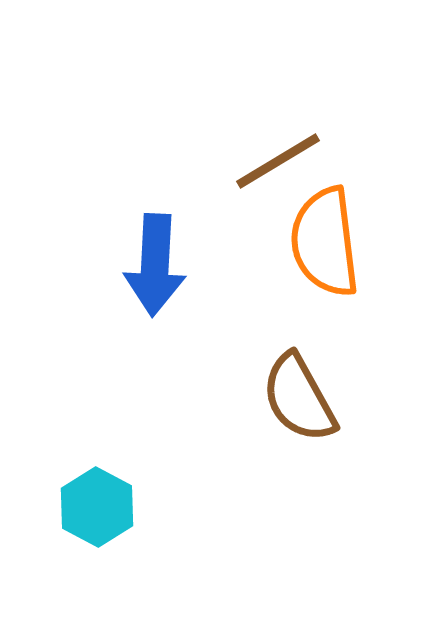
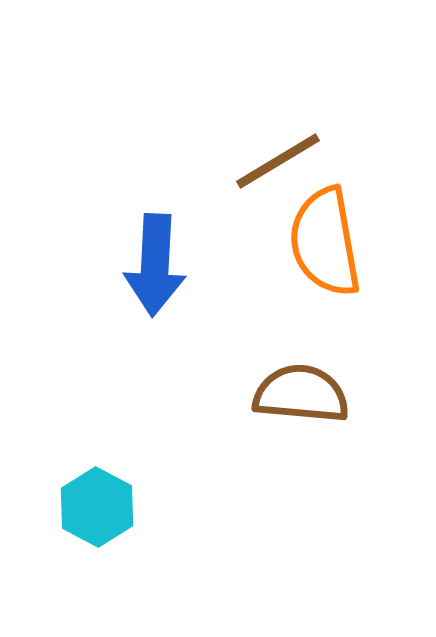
orange semicircle: rotated 3 degrees counterclockwise
brown semicircle: moved 2 px right, 4 px up; rotated 124 degrees clockwise
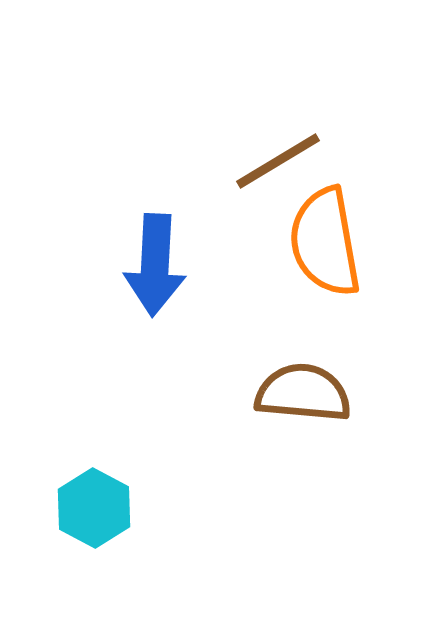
brown semicircle: moved 2 px right, 1 px up
cyan hexagon: moved 3 px left, 1 px down
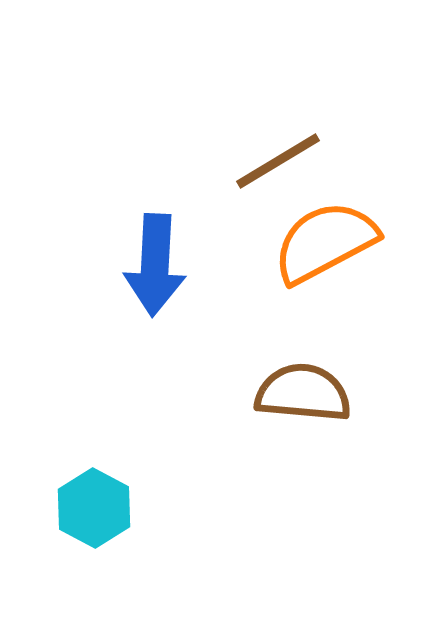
orange semicircle: rotated 72 degrees clockwise
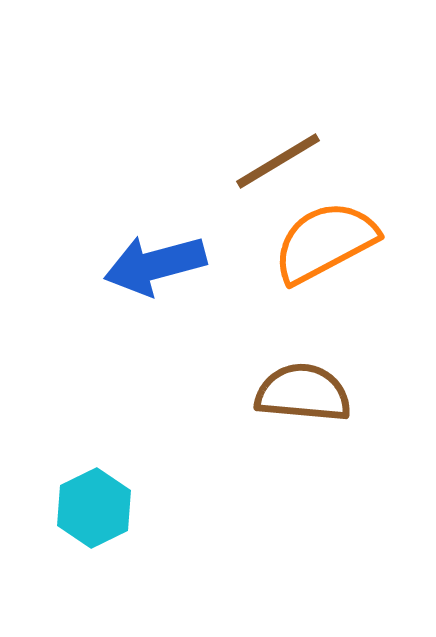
blue arrow: rotated 72 degrees clockwise
cyan hexagon: rotated 6 degrees clockwise
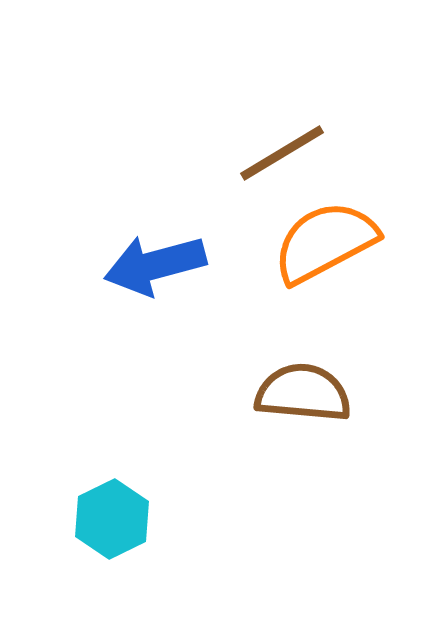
brown line: moved 4 px right, 8 px up
cyan hexagon: moved 18 px right, 11 px down
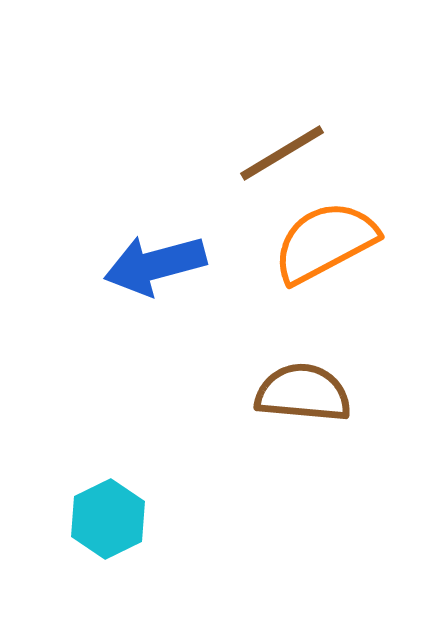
cyan hexagon: moved 4 px left
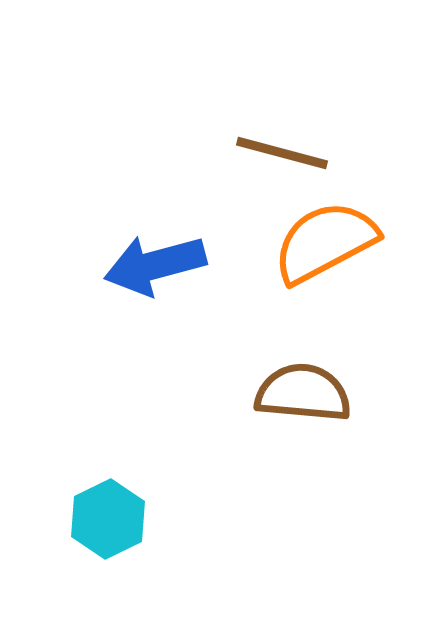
brown line: rotated 46 degrees clockwise
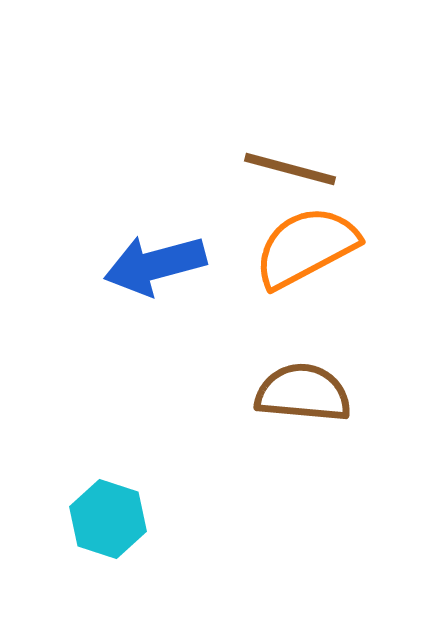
brown line: moved 8 px right, 16 px down
orange semicircle: moved 19 px left, 5 px down
cyan hexagon: rotated 16 degrees counterclockwise
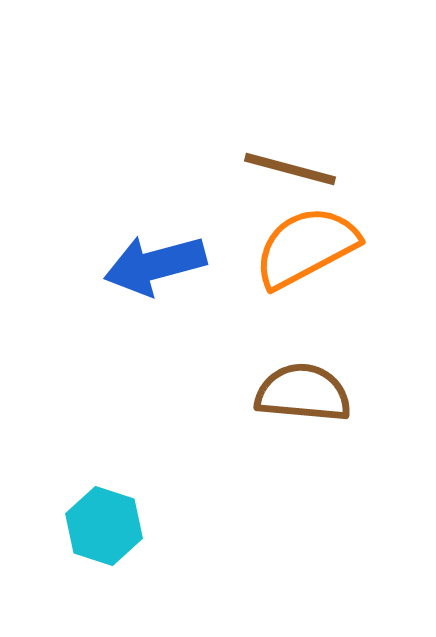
cyan hexagon: moved 4 px left, 7 px down
